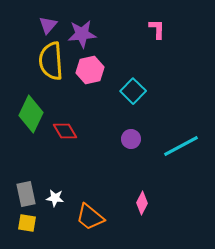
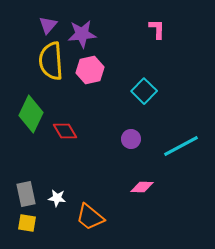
cyan square: moved 11 px right
white star: moved 2 px right
pink diamond: moved 16 px up; rotated 65 degrees clockwise
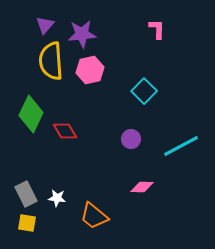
purple triangle: moved 3 px left
gray rectangle: rotated 15 degrees counterclockwise
orange trapezoid: moved 4 px right, 1 px up
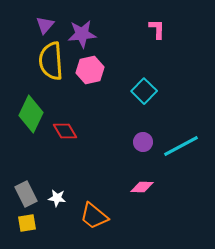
purple circle: moved 12 px right, 3 px down
yellow square: rotated 18 degrees counterclockwise
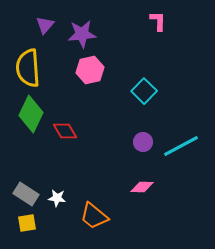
pink L-shape: moved 1 px right, 8 px up
yellow semicircle: moved 23 px left, 7 px down
gray rectangle: rotated 30 degrees counterclockwise
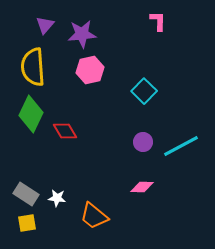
yellow semicircle: moved 5 px right, 1 px up
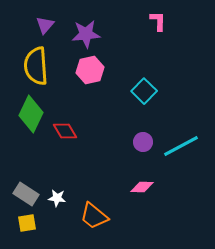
purple star: moved 4 px right
yellow semicircle: moved 3 px right, 1 px up
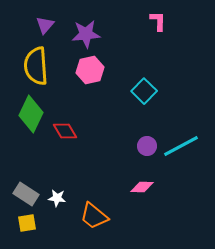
purple circle: moved 4 px right, 4 px down
